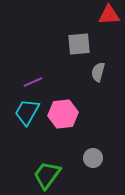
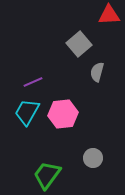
gray square: rotated 35 degrees counterclockwise
gray semicircle: moved 1 px left
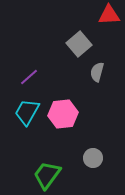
purple line: moved 4 px left, 5 px up; rotated 18 degrees counterclockwise
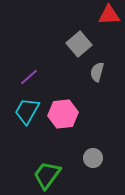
cyan trapezoid: moved 1 px up
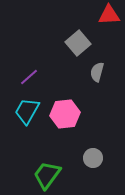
gray square: moved 1 px left, 1 px up
pink hexagon: moved 2 px right
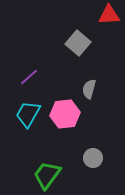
gray square: rotated 10 degrees counterclockwise
gray semicircle: moved 8 px left, 17 px down
cyan trapezoid: moved 1 px right, 3 px down
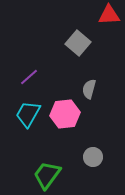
gray circle: moved 1 px up
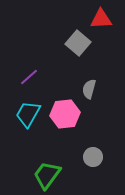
red triangle: moved 8 px left, 4 px down
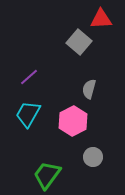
gray square: moved 1 px right, 1 px up
pink hexagon: moved 8 px right, 7 px down; rotated 20 degrees counterclockwise
